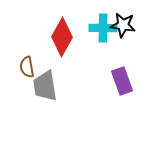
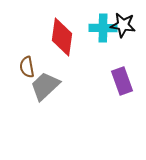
red diamond: rotated 21 degrees counterclockwise
gray trapezoid: rotated 56 degrees clockwise
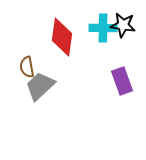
gray trapezoid: moved 5 px left
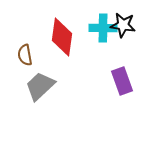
brown semicircle: moved 2 px left, 12 px up
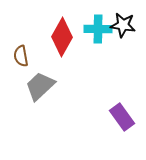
cyan cross: moved 5 px left, 1 px down
red diamond: rotated 21 degrees clockwise
brown semicircle: moved 4 px left, 1 px down
purple rectangle: moved 36 px down; rotated 16 degrees counterclockwise
